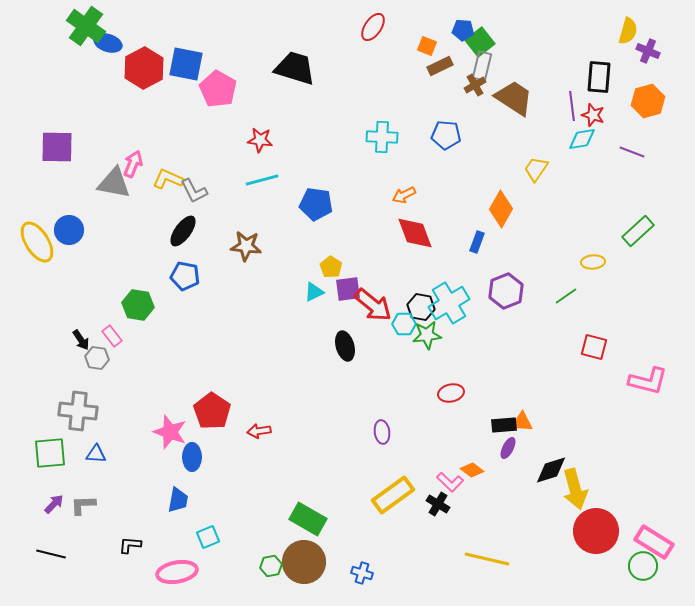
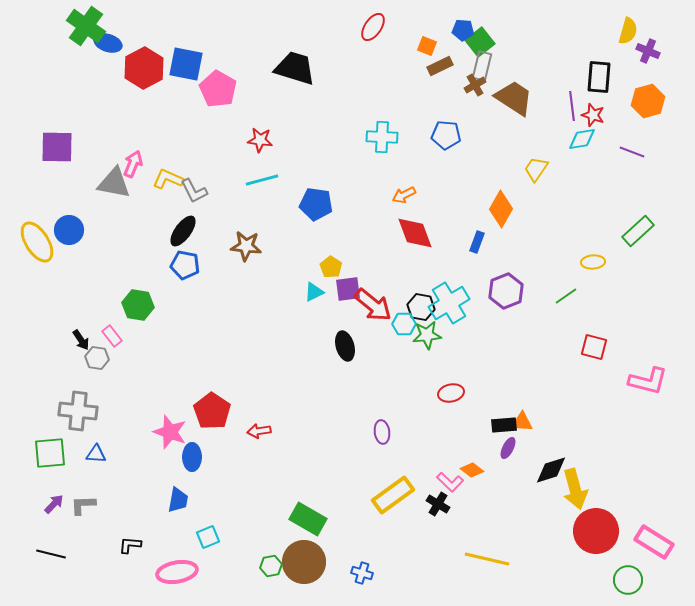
blue pentagon at (185, 276): moved 11 px up
green circle at (643, 566): moved 15 px left, 14 px down
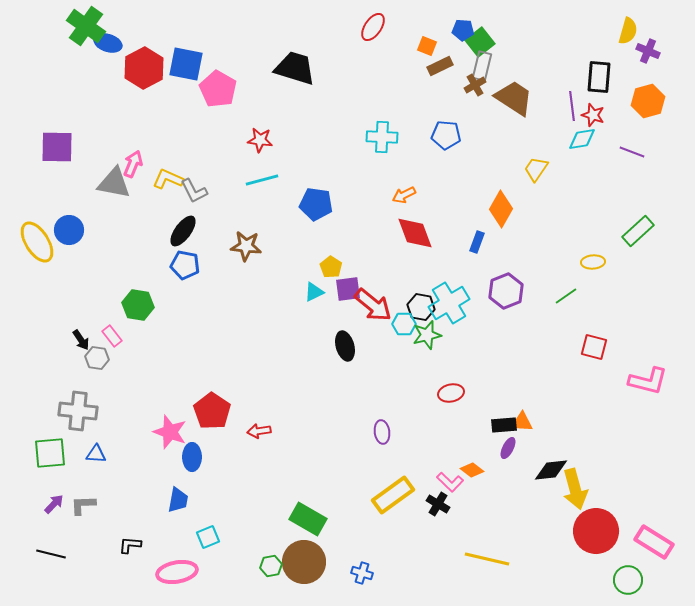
green star at (427, 335): rotated 8 degrees counterclockwise
black diamond at (551, 470): rotated 12 degrees clockwise
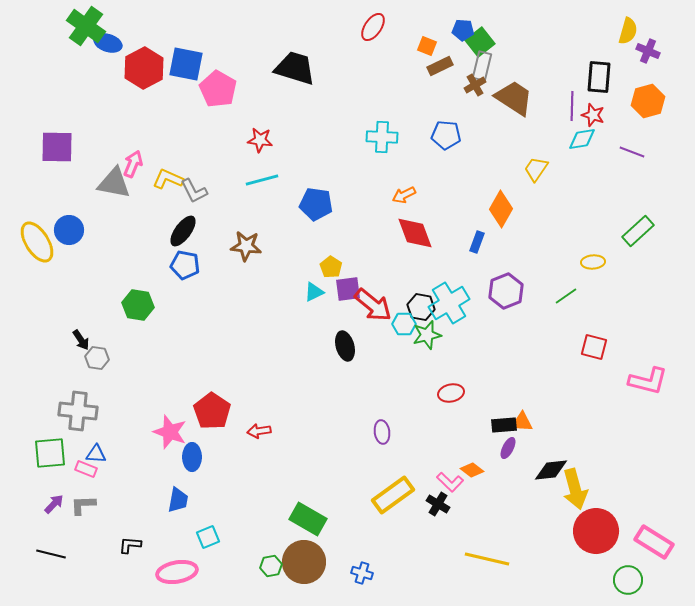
purple line at (572, 106): rotated 8 degrees clockwise
pink rectangle at (112, 336): moved 26 px left, 133 px down; rotated 30 degrees counterclockwise
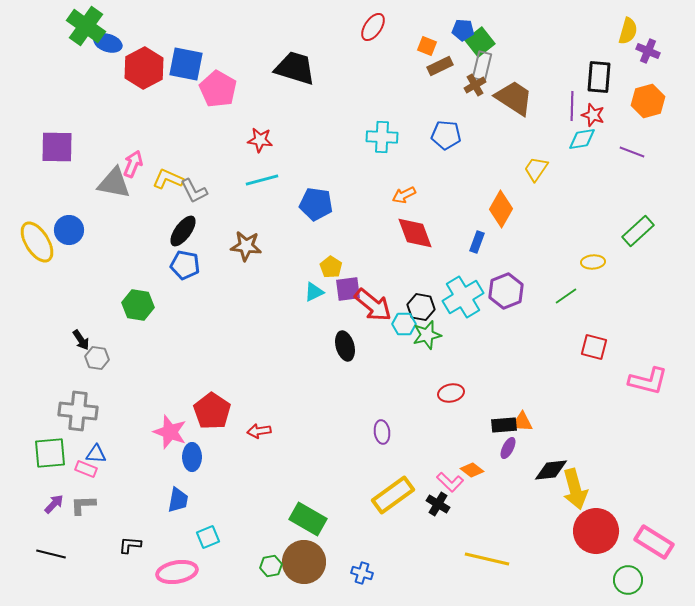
cyan cross at (449, 303): moved 14 px right, 6 px up
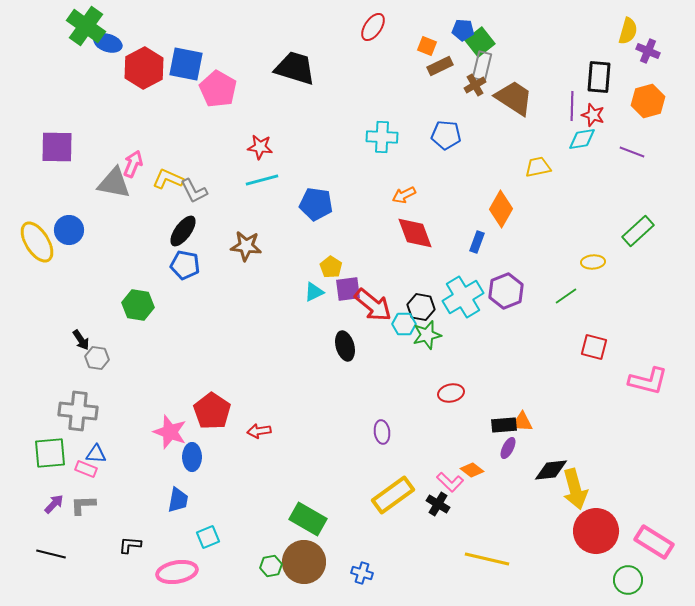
red star at (260, 140): moved 7 px down
yellow trapezoid at (536, 169): moved 2 px right, 2 px up; rotated 44 degrees clockwise
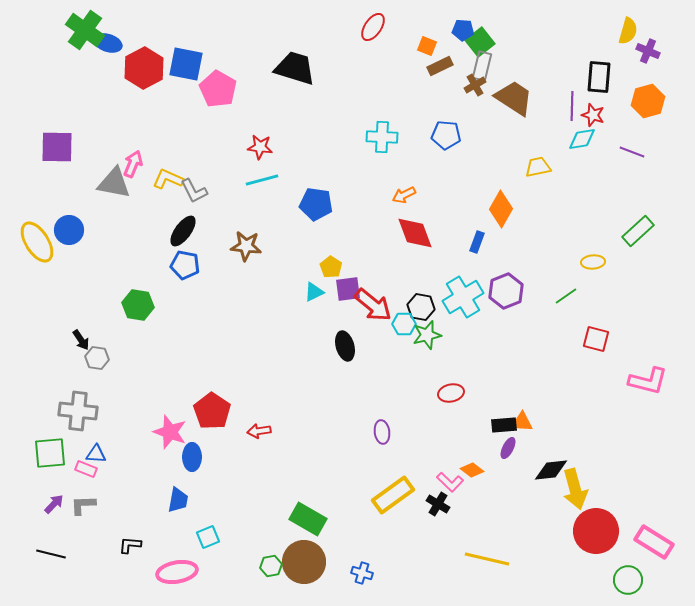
green cross at (86, 26): moved 1 px left, 4 px down
red square at (594, 347): moved 2 px right, 8 px up
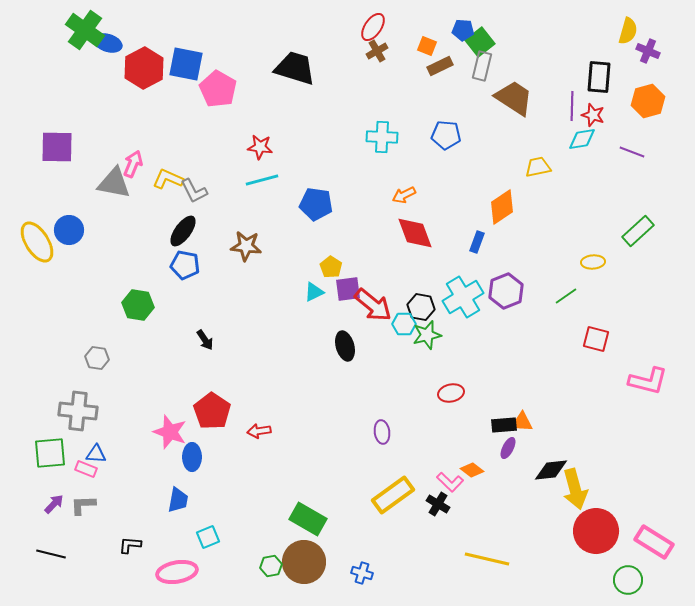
brown cross at (475, 85): moved 98 px left, 34 px up
orange diamond at (501, 209): moved 1 px right, 2 px up; rotated 27 degrees clockwise
black arrow at (81, 340): moved 124 px right
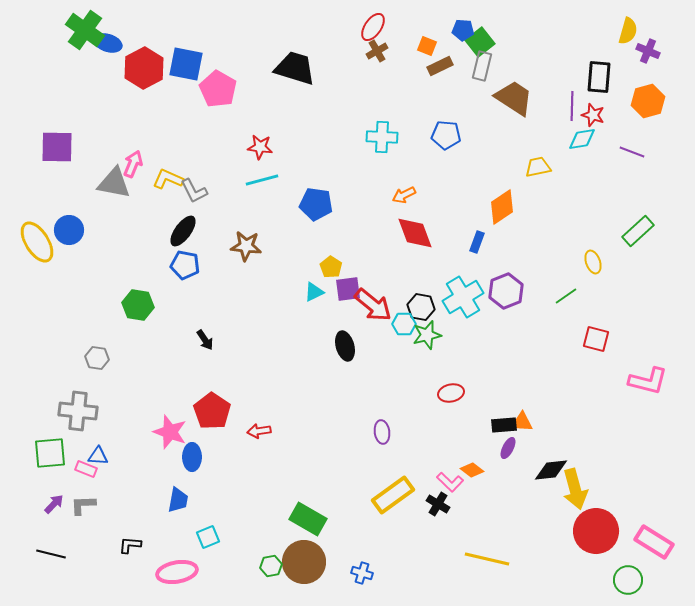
yellow ellipse at (593, 262): rotated 75 degrees clockwise
blue triangle at (96, 454): moved 2 px right, 2 px down
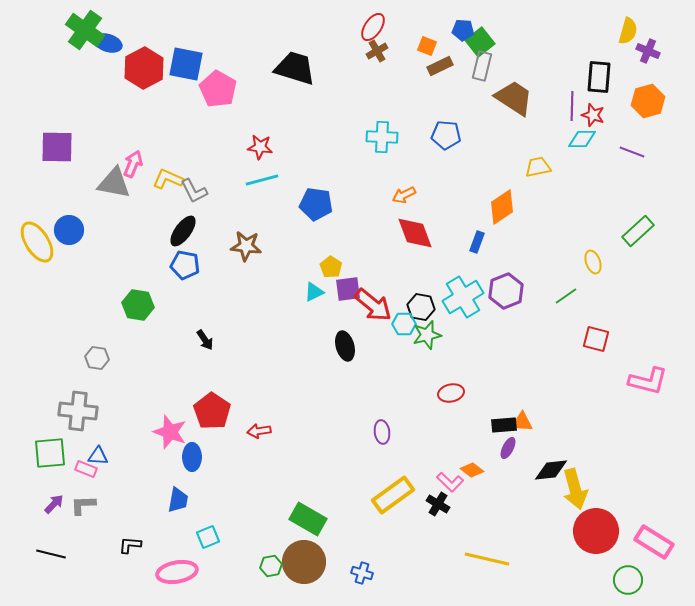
cyan diamond at (582, 139): rotated 8 degrees clockwise
